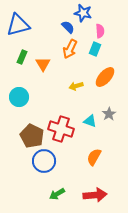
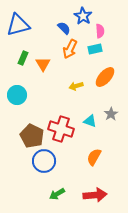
blue star: moved 3 px down; rotated 18 degrees clockwise
blue semicircle: moved 4 px left, 1 px down
cyan rectangle: rotated 56 degrees clockwise
green rectangle: moved 1 px right, 1 px down
cyan circle: moved 2 px left, 2 px up
gray star: moved 2 px right
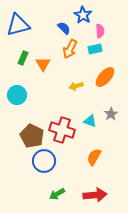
blue star: moved 1 px up
red cross: moved 1 px right, 1 px down
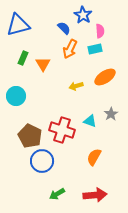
orange ellipse: rotated 15 degrees clockwise
cyan circle: moved 1 px left, 1 px down
brown pentagon: moved 2 px left
blue circle: moved 2 px left
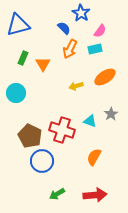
blue star: moved 2 px left, 2 px up
pink semicircle: rotated 40 degrees clockwise
cyan circle: moved 3 px up
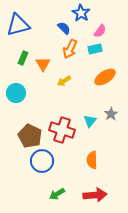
yellow arrow: moved 12 px left, 5 px up; rotated 16 degrees counterclockwise
cyan triangle: rotated 48 degrees clockwise
orange semicircle: moved 2 px left, 3 px down; rotated 30 degrees counterclockwise
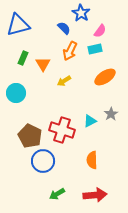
orange arrow: moved 2 px down
cyan triangle: rotated 24 degrees clockwise
blue circle: moved 1 px right
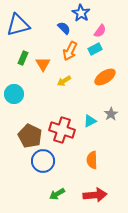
cyan rectangle: rotated 16 degrees counterclockwise
cyan circle: moved 2 px left, 1 px down
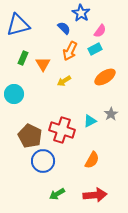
orange semicircle: rotated 150 degrees counterclockwise
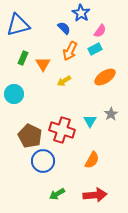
cyan triangle: rotated 32 degrees counterclockwise
